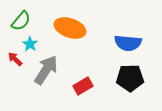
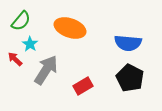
black pentagon: rotated 28 degrees clockwise
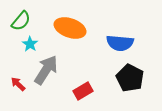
blue semicircle: moved 8 px left
red arrow: moved 3 px right, 25 px down
red rectangle: moved 5 px down
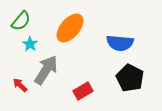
orange ellipse: rotated 68 degrees counterclockwise
red arrow: moved 2 px right, 1 px down
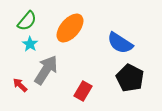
green semicircle: moved 6 px right
blue semicircle: rotated 28 degrees clockwise
red rectangle: rotated 30 degrees counterclockwise
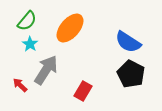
blue semicircle: moved 8 px right, 1 px up
black pentagon: moved 1 px right, 4 px up
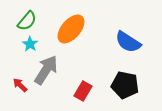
orange ellipse: moved 1 px right, 1 px down
black pentagon: moved 6 px left, 11 px down; rotated 16 degrees counterclockwise
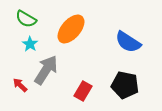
green semicircle: moved 1 px left, 2 px up; rotated 80 degrees clockwise
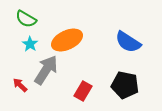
orange ellipse: moved 4 px left, 11 px down; rotated 24 degrees clockwise
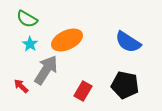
green semicircle: moved 1 px right
red arrow: moved 1 px right, 1 px down
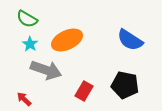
blue semicircle: moved 2 px right, 2 px up
gray arrow: rotated 76 degrees clockwise
red arrow: moved 3 px right, 13 px down
red rectangle: moved 1 px right
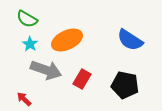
red rectangle: moved 2 px left, 12 px up
